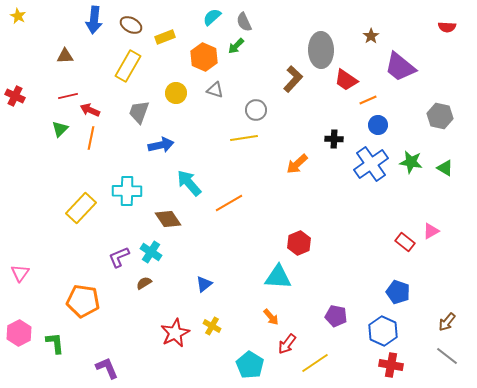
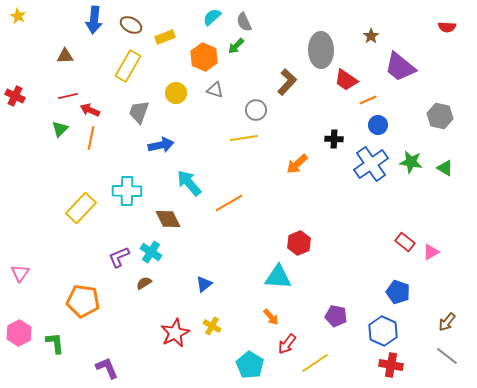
brown L-shape at (293, 79): moved 6 px left, 3 px down
brown diamond at (168, 219): rotated 8 degrees clockwise
pink triangle at (431, 231): moved 21 px down
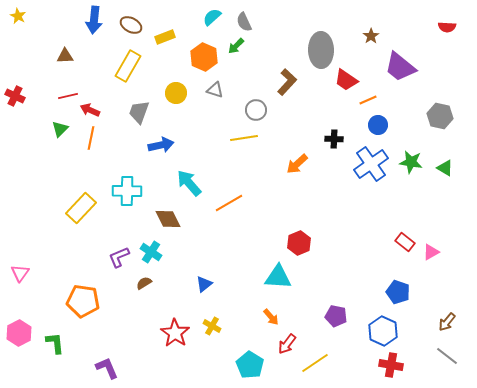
red star at (175, 333): rotated 12 degrees counterclockwise
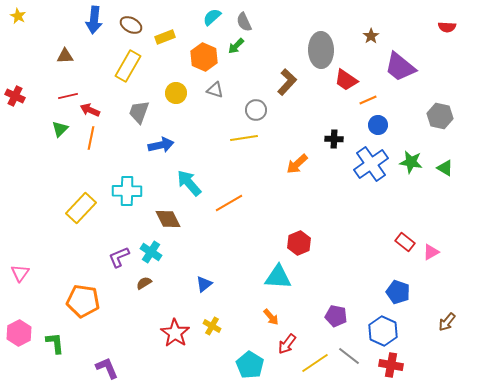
gray line at (447, 356): moved 98 px left
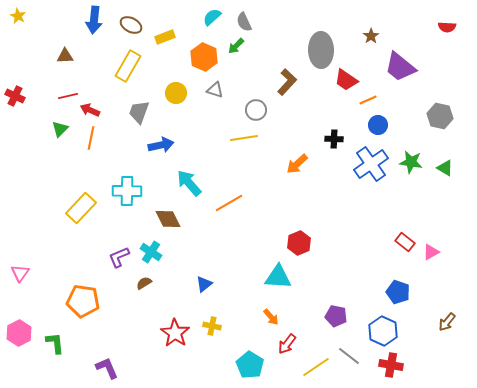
yellow cross at (212, 326): rotated 18 degrees counterclockwise
yellow line at (315, 363): moved 1 px right, 4 px down
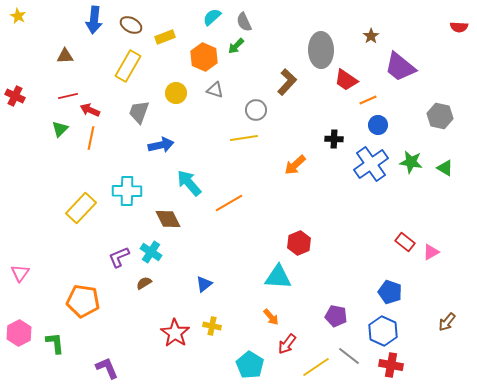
red semicircle at (447, 27): moved 12 px right
orange arrow at (297, 164): moved 2 px left, 1 px down
blue pentagon at (398, 292): moved 8 px left
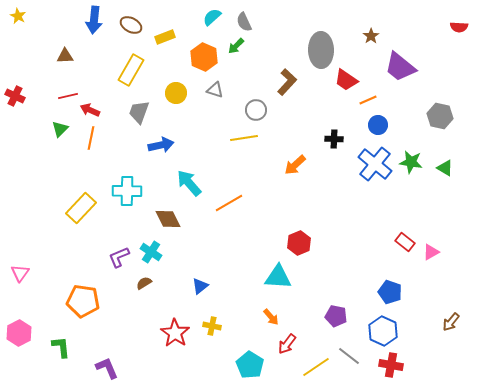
yellow rectangle at (128, 66): moved 3 px right, 4 px down
blue cross at (371, 164): moved 4 px right; rotated 16 degrees counterclockwise
blue triangle at (204, 284): moved 4 px left, 2 px down
brown arrow at (447, 322): moved 4 px right
green L-shape at (55, 343): moved 6 px right, 4 px down
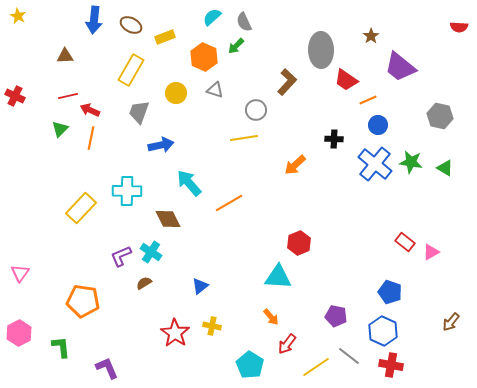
purple L-shape at (119, 257): moved 2 px right, 1 px up
